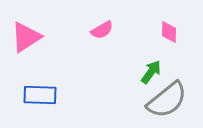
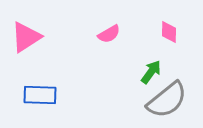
pink semicircle: moved 7 px right, 4 px down
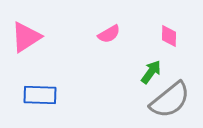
pink diamond: moved 4 px down
gray semicircle: moved 3 px right
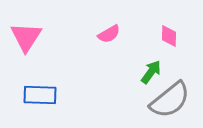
pink triangle: rotated 24 degrees counterclockwise
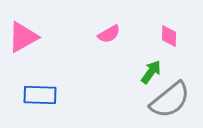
pink triangle: moved 3 px left; rotated 28 degrees clockwise
